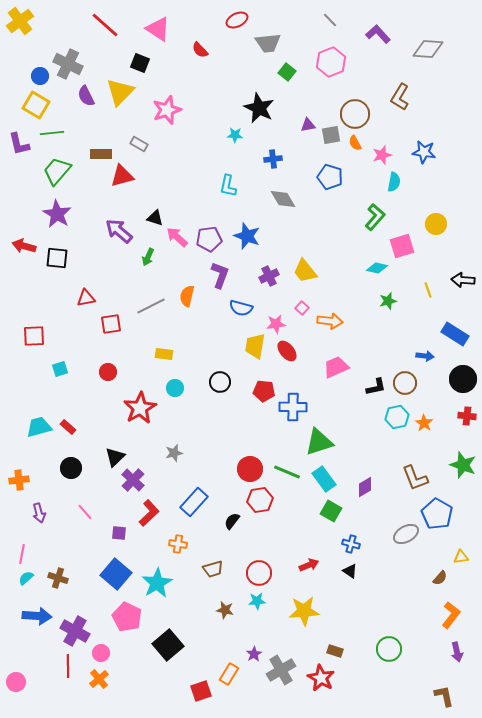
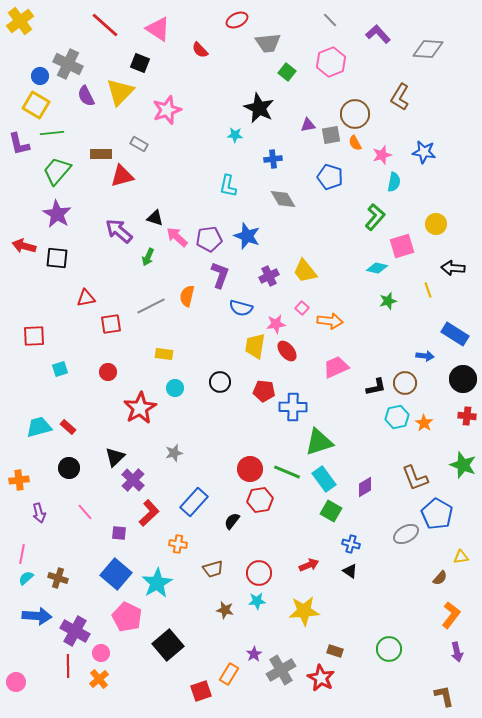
black arrow at (463, 280): moved 10 px left, 12 px up
black circle at (71, 468): moved 2 px left
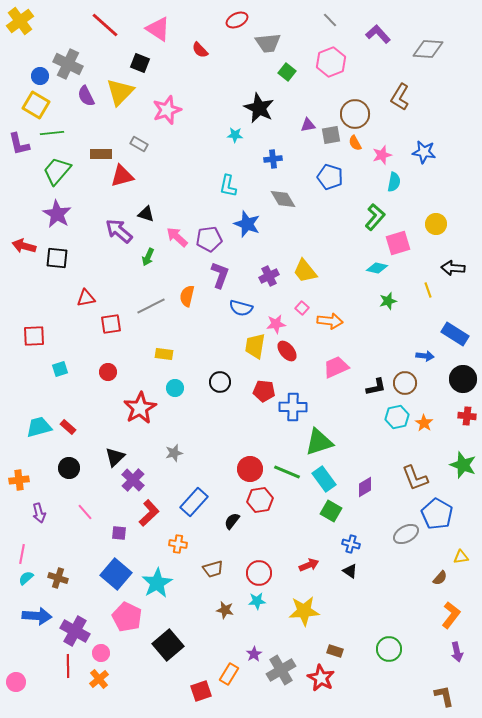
black triangle at (155, 218): moved 9 px left, 4 px up
blue star at (247, 236): moved 12 px up
pink square at (402, 246): moved 4 px left, 3 px up
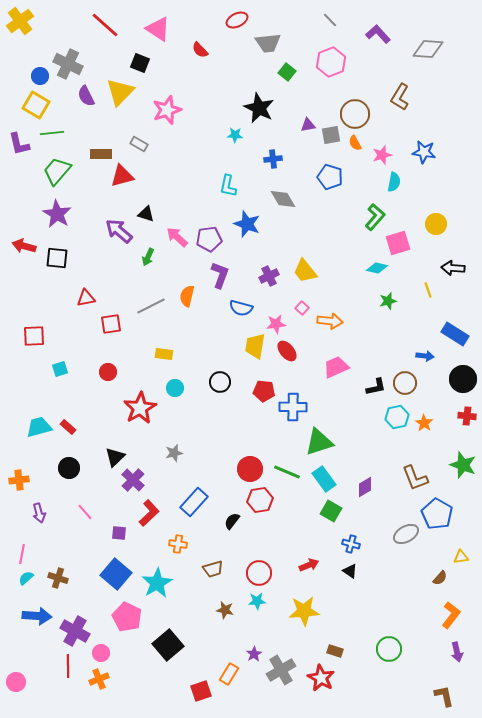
orange cross at (99, 679): rotated 18 degrees clockwise
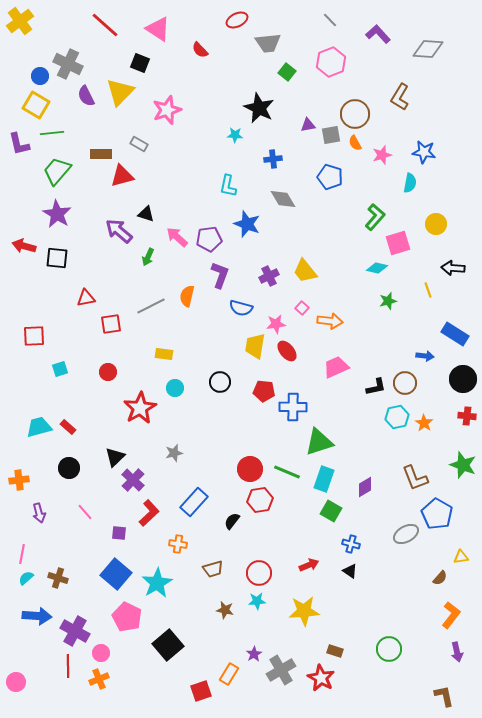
cyan semicircle at (394, 182): moved 16 px right, 1 px down
cyan rectangle at (324, 479): rotated 55 degrees clockwise
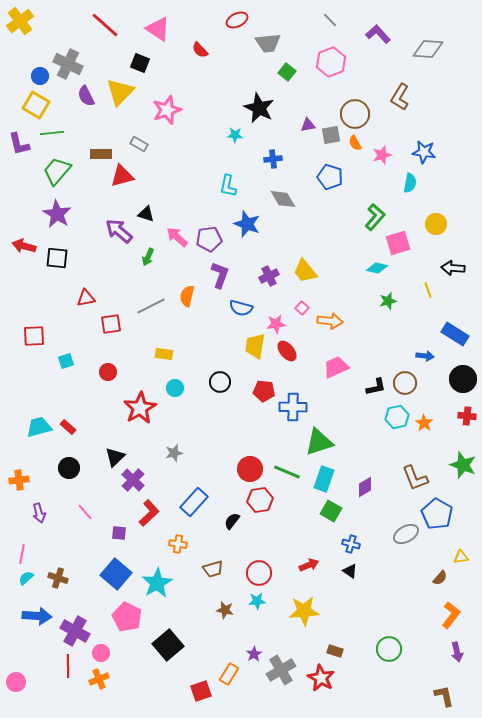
cyan square at (60, 369): moved 6 px right, 8 px up
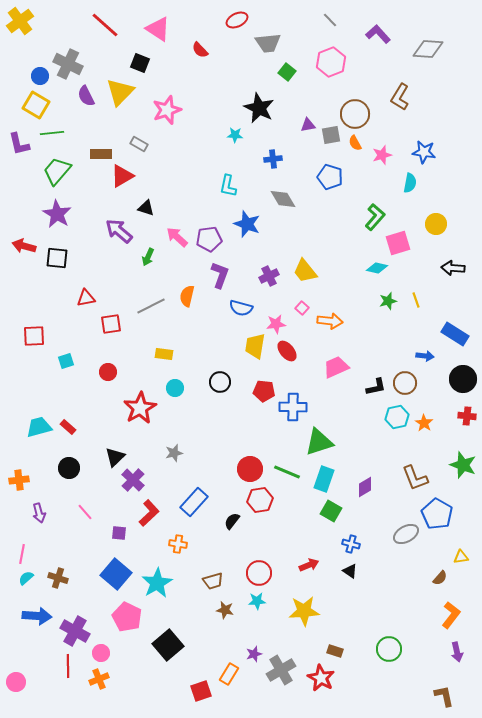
red triangle at (122, 176): rotated 15 degrees counterclockwise
black triangle at (146, 214): moved 6 px up
yellow line at (428, 290): moved 12 px left, 10 px down
brown trapezoid at (213, 569): moved 12 px down
purple star at (254, 654): rotated 14 degrees clockwise
